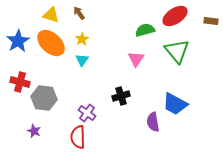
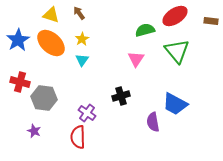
blue star: moved 1 px up
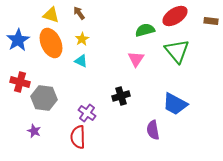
orange ellipse: rotated 24 degrees clockwise
cyan triangle: moved 1 px left, 1 px down; rotated 40 degrees counterclockwise
purple semicircle: moved 8 px down
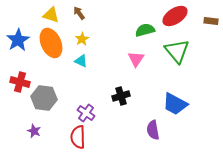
purple cross: moved 1 px left
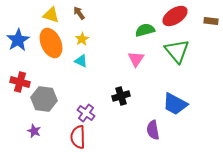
gray hexagon: moved 1 px down
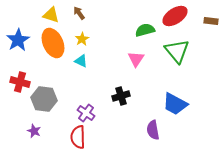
orange ellipse: moved 2 px right
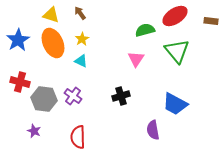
brown arrow: moved 1 px right
purple cross: moved 13 px left, 17 px up
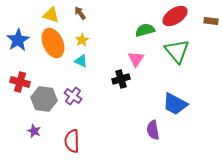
yellow star: moved 1 px down
black cross: moved 17 px up
red semicircle: moved 6 px left, 4 px down
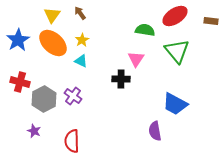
yellow triangle: moved 1 px right; rotated 48 degrees clockwise
green semicircle: rotated 24 degrees clockwise
orange ellipse: rotated 24 degrees counterclockwise
black cross: rotated 18 degrees clockwise
gray hexagon: rotated 25 degrees clockwise
purple semicircle: moved 2 px right, 1 px down
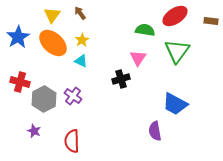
blue star: moved 3 px up
green triangle: rotated 16 degrees clockwise
pink triangle: moved 2 px right, 1 px up
black cross: rotated 18 degrees counterclockwise
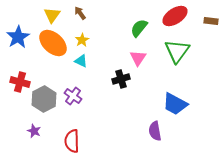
green semicircle: moved 6 px left, 2 px up; rotated 60 degrees counterclockwise
